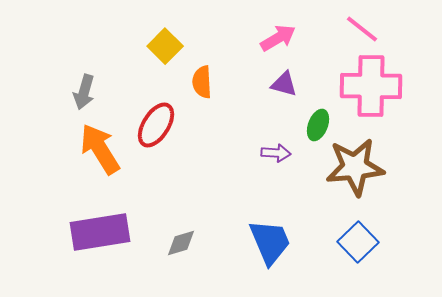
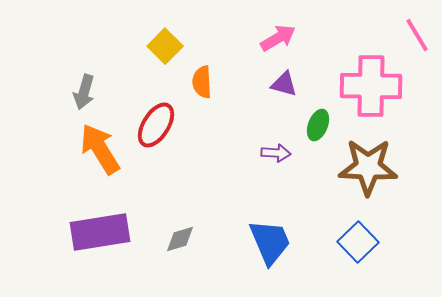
pink line: moved 55 px right, 6 px down; rotated 21 degrees clockwise
brown star: moved 13 px right; rotated 8 degrees clockwise
gray diamond: moved 1 px left, 4 px up
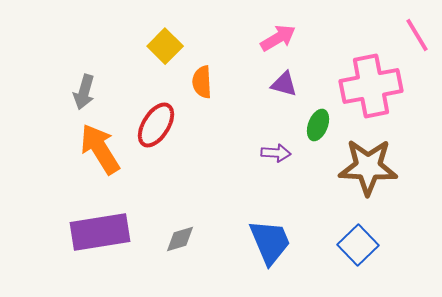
pink cross: rotated 12 degrees counterclockwise
blue square: moved 3 px down
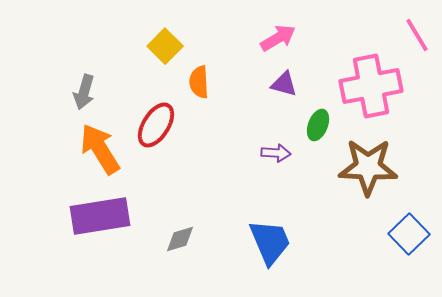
orange semicircle: moved 3 px left
purple rectangle: moved 16 px up
blue square: moved 51 px right, 11 px up
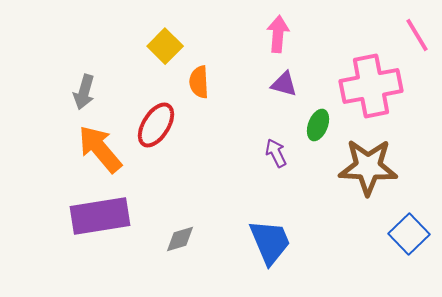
pink arrow: moved 4 px up; rotated 54 degrees counterclockwise
orange arrow: rotated 8 degrees counterclockwise
purple arrow: rotated 120 degrees counterclockwise
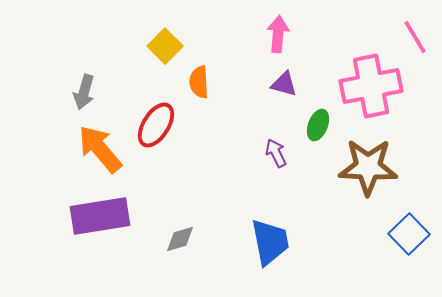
pink line: moved 2 px left, 2 px down
blue trapezoid: rotated 12 degrees clockwise
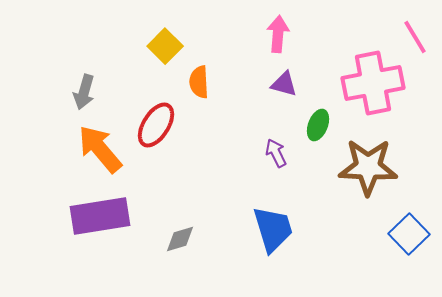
pink cross: moved 2 px right, 3 px up
blue trapezoid: moved 3 px right, 13 px up; rotated 6 degrees counterclockwise
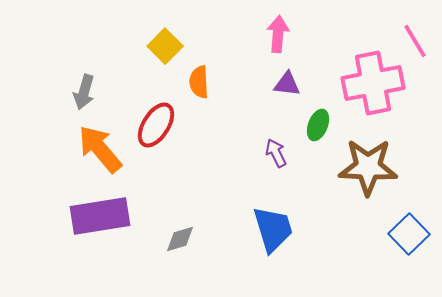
pink line: moved 4 px down
purple triangle: moved 3 px right; rotated 8 degrees counterclockwise
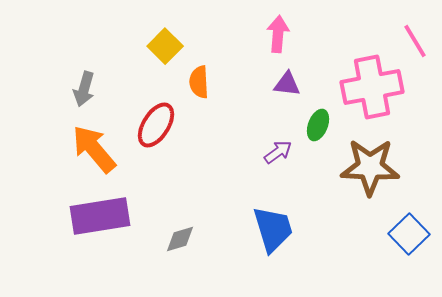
pink cross: moved 1 px left, 4 px down
gray arrow: moved 3 px up
orange arrow: moved 6 px left
purple arrow: moved 2 px right, 1 px up; rotated 80 degrees clockwise
brown star: moved 2 px right
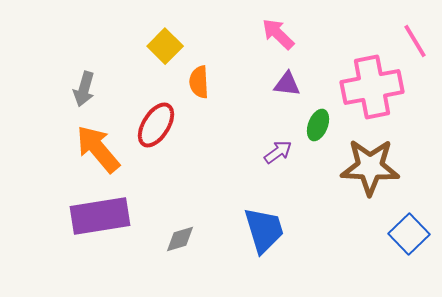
pink arrow: rotated 51 degrees counterclockwise
orange arrow: moved 4 px right
blue trapezoid: moved 9 px left, 1 px down
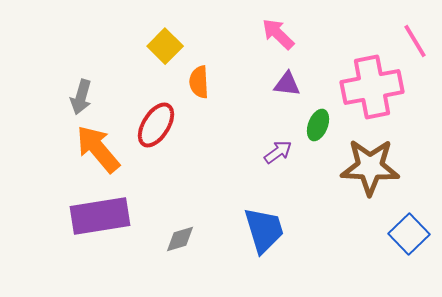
gray arrow: moved 3 px left, 8 px down
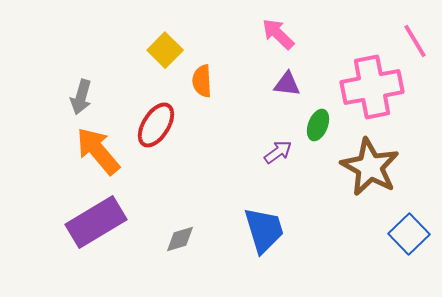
yellow square: moved 4 px down
orange semicircle: moved 3 px right, 1 px up
orange arrow: moved 2 px down
brown star: rotated 26 degrees clockwise
purple rectangle: moved 4 px left, 6 px down; rotated 22 degrees counterclockwise
